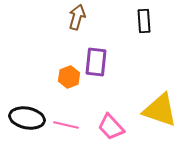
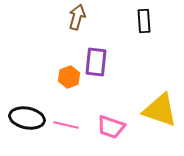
pink trapezoid: rotated 28 degrees counterclockwise
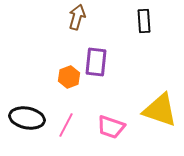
pink line: rotated 75 degrees counterclockwise
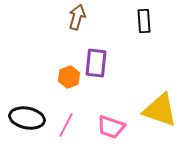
purple rectangle: moved 1 px down
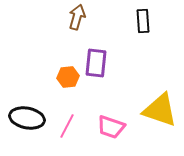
black rectangle: moved 1 px left
orange hexagon: moved 1 px left; rotated 15 degrees clockwise
pink line: moved 1 px right, 1 px down
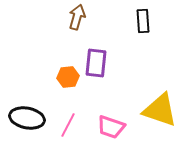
pink line: moved 1 px right, 1 px up
